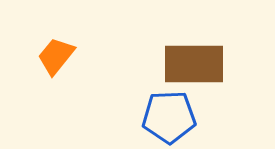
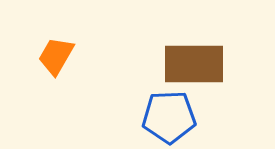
orange trapezoid: rotated 9 degrees counterclockwise
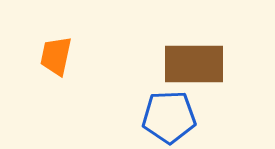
orange trapezoid: rotated 18 degrees counterclockwise
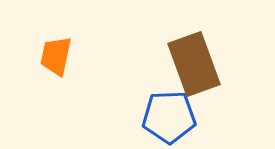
brown rectangle: rotated 70 degrees clockwise
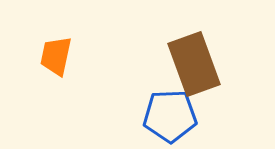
blue pentagon: moved 1 px right, 1 px up
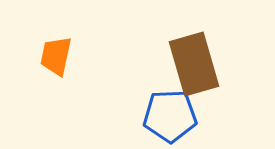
brown rectangle: rotated 4 degrees clockwise
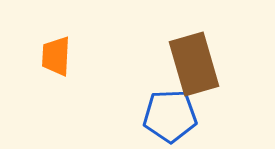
orange trapezoid: rotated 9 degrees counterclockwise
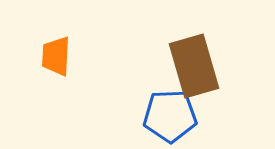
brown rectangle: moved 2 px down
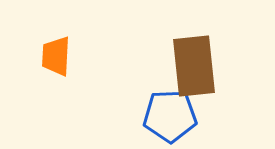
brown rectangle: rotated 10 degrees clockwise
